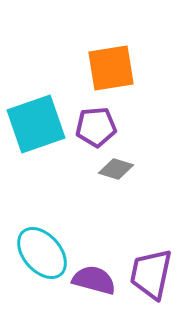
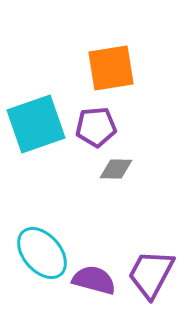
gray diamond: rotated 16 degrees counterclockwise
purple trapezoid: rotated 16 degrees clockwise
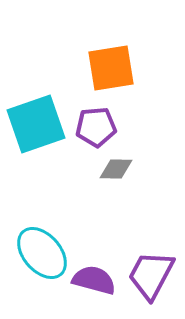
purple trapezoid: moved 1 px down
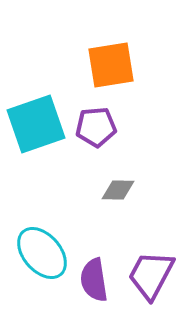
orange square: moved 3 px up
gray diamond: moved 2 px right, 21 px down
purple semicircle: rotated 114 degrees counterclockwise
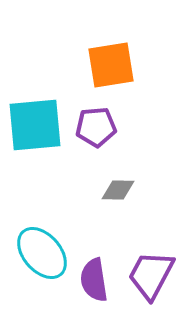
cyan square: moved 1 px left, 1 px down; rotated 14 degrees clockwise
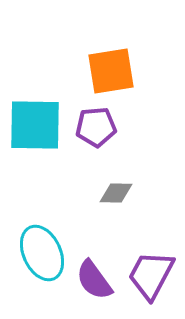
orange square: moved 6 px down
cyan square: rotated 6 degrees clockwise
gray diamond: moved 2 px left, 3 px down
cyan ellipse: rotated 16 degrees clockwise
purple semicircle: rotated 27 degrees counterclockwise
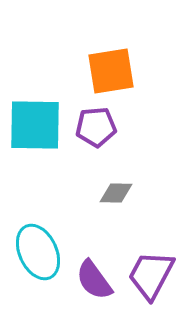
cyan ellipse: moved 4 px left, 1 px up
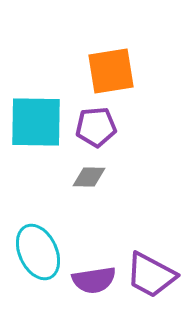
cyan square: moved 1 px right, 3 px up
gray diamond: moved 27 px left, 16 px up
purple trapezoid: rotated 90 degrees counterclockwise
purple semicircle: rotated 63 degrees counterclockwise
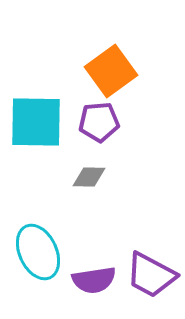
orange square: rotated 27 degrees counterclockwise
purple pentagon: moved 3 px right, 5 px up
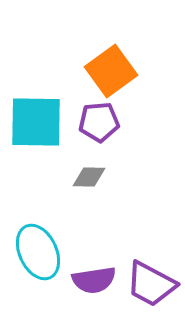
purple trapezoid: moved 9 px down
